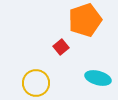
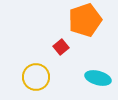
yellow circle: moved 6 px up
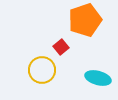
yellow circle: moved 6 px right, 7 px up
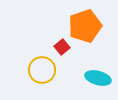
orange pentagon: moved 6 px down
red square: moved 1 px right
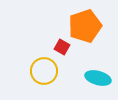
red square: rotated 21 degrees counterclockwise
yellow circle: moved 2 px right, 1 px down
